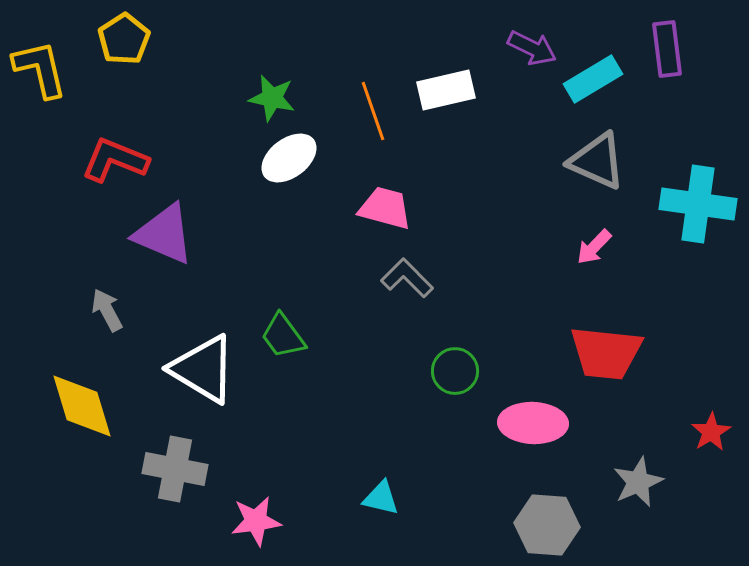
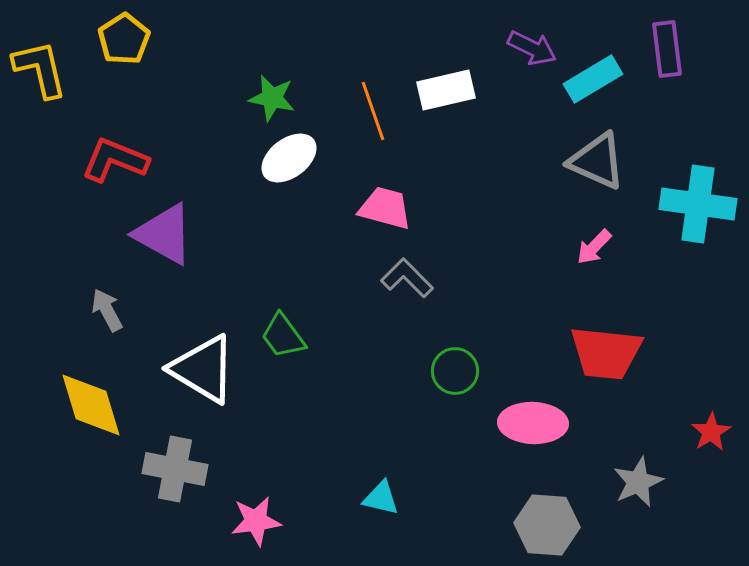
purple triangle: rotated 6 degrees clockwise
yellow diamond: moved 9 px right, 1 px up
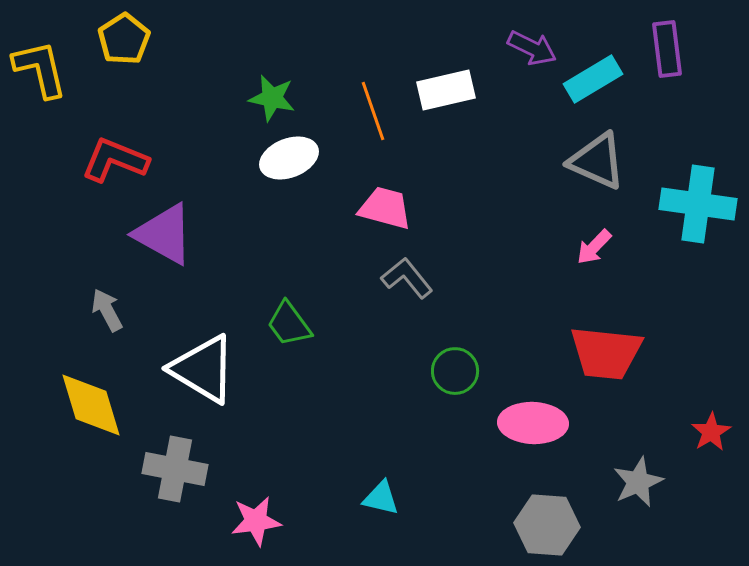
white ellipse: rotated 16 degrees clockwise
gray L-shape: rotated 6 degrees clockwise
green trapezoid: moved 6 px right, 12 px up
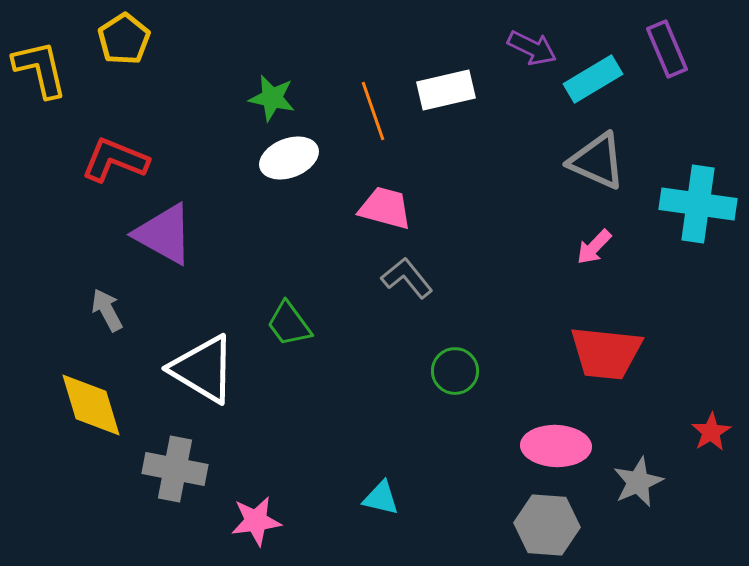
purple rectangle: rotated 16 degrees counterclockwise
pink ellipse: moved 23 px right, 23 px down
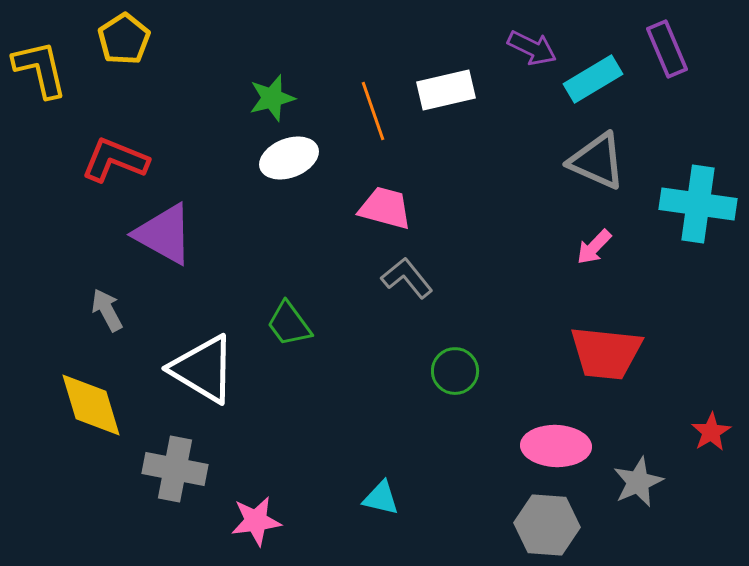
green star: rotated 27 degrees counterclockwise
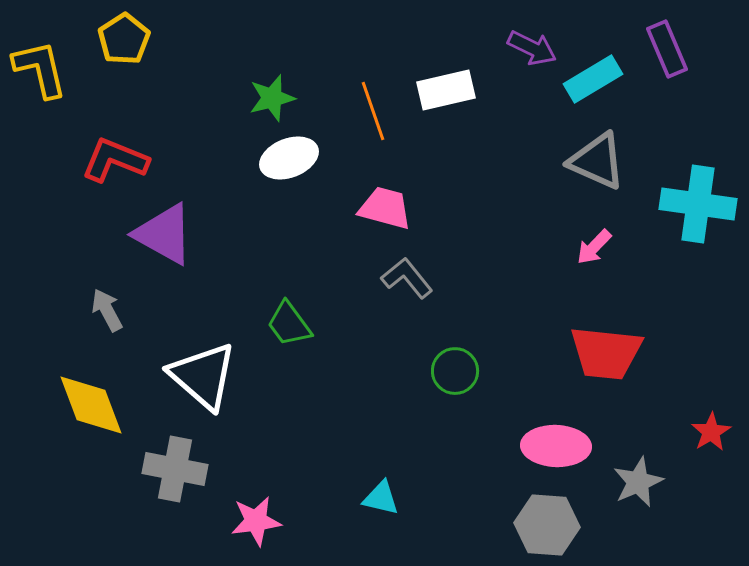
white triangle: moved 7 px down; rotated 10 degrees clockwise
yellow diamond: rotated 4 degrees counterclockwise
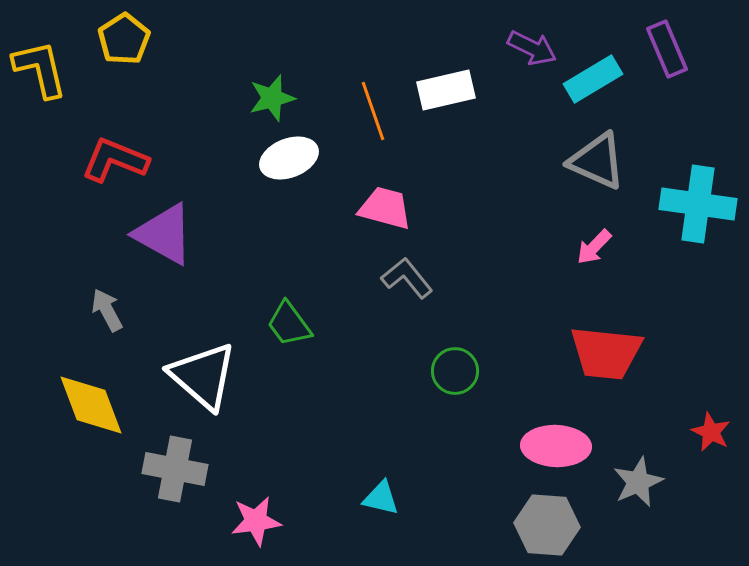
red star: rotated 15 degrees counterclockwise
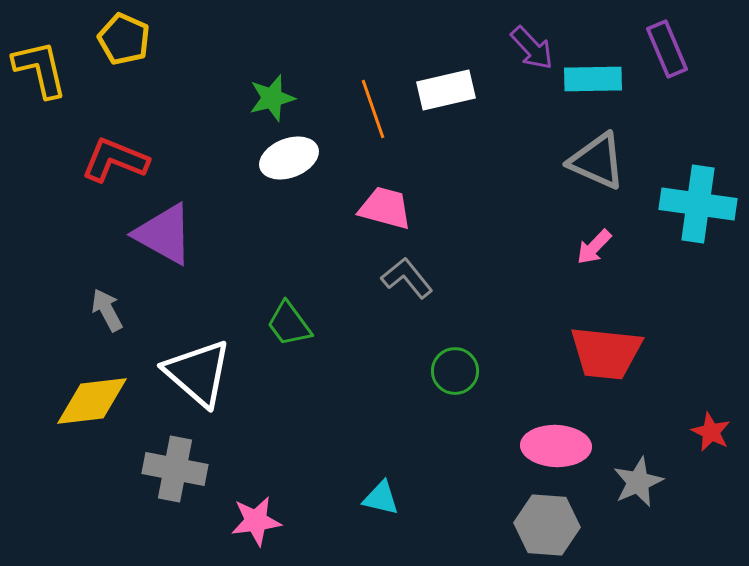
yellow pentagon: rotated 15 degrees counterclockwise
purple arrow: rotated 21 degrees clockwise
cyan rectangle: rotated 30 degrees clockwise
orange line: moved 2 px up
white triangle: moved 5 px left, 3 px up
yellow diamond: moved 1 px right, 4 px up; rotated 76 degrees counterclockwise
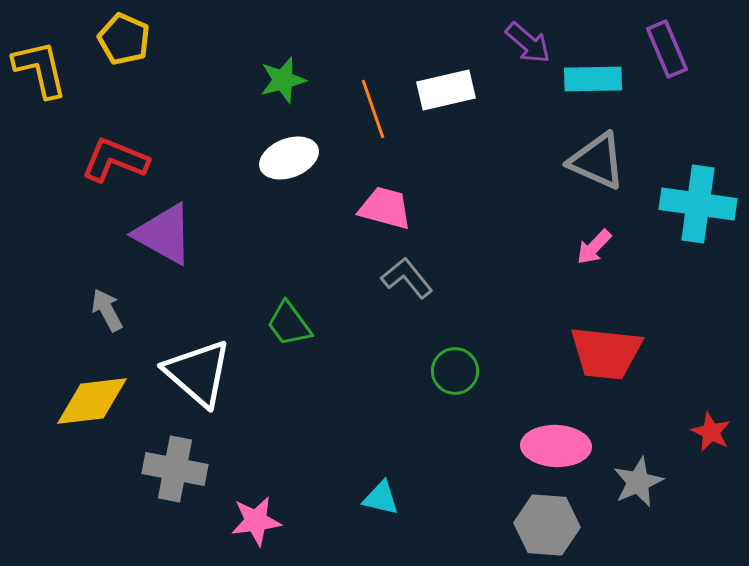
purple arrow: moved 4 px left, 5 px up; rotated 6 degrees counterclockwise
green star: moved 11 px right, 18 px up
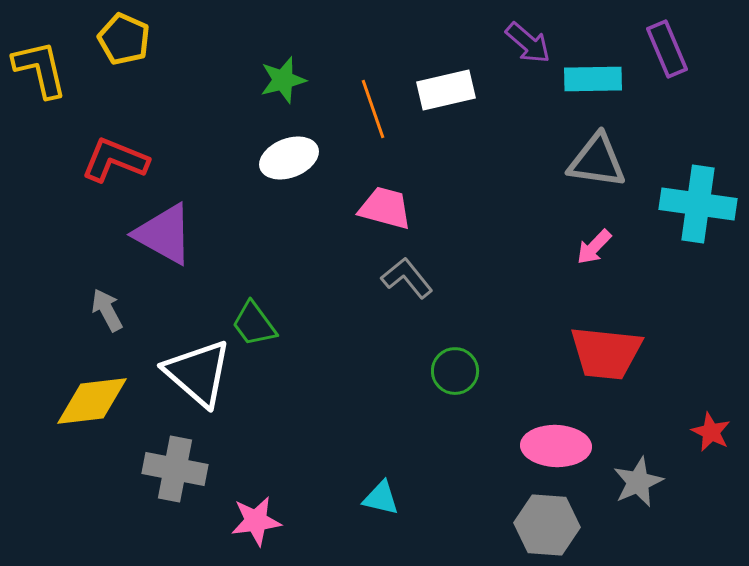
gray triangle: rotated 16 degrees counterclockwise
green trapezoid: moved 35 px left
